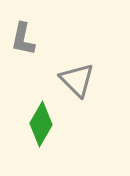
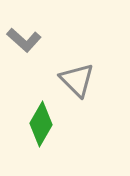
gray L-shape: moved 1 px right, 1 px down; rotated 60 degrees counterclockwise
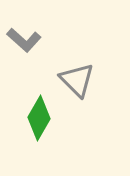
green diamond: moved 2 px left, 6 px up
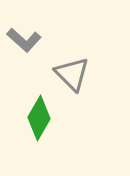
gray triangle: moved 5 px left, 6 px up
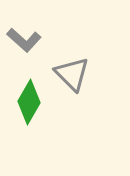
green diamond: moved 10 px left, 16 px up
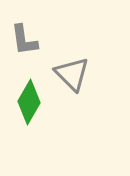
gray L-shape: rotated 40 degrees clockwise
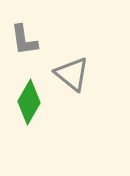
gray triangle: rotated 6 degrees counterclockwise
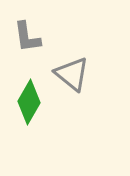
gray L-shape: moved 3 px right, 3 px up
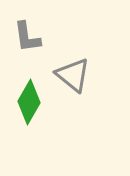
gray triangle: moved 1 px right, 1 px down
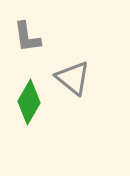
gray triangle: moved 3 px down
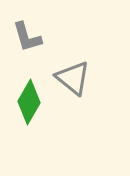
gray L-shape: rotated 8 degrees counterclockwise
